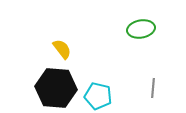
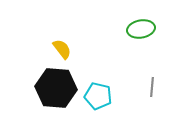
gray line: moved 1 px left, 1 px up
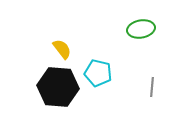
black hexagon: moved 2 px right, 1 px up
cyan pentagon: moved 23 px up
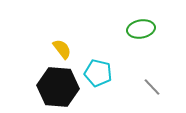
gray line: rotated 48 degrees counterclockwise
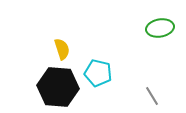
green ellipse: moved 19 px right, 1 px up
yellow semicircle: rotated 20 degrees clockwise
gray line: moved 9 px down; rotated 12 degrees clockwise
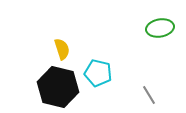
black hexagon: rotated 9 degrees clockwise
gray line: moved 3 px left, 1 px up
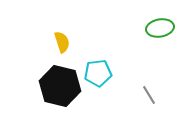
yellow semicircle: moved 7 px up
cyan pentagon: rotated 20 degrees counterclockwise
black hexagon: moved 2 px right, 1 px up
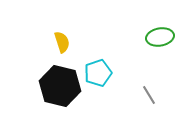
green ellipse: moved 9 px down
cyan pentagon: rotated 12 degrees counterclockwise
